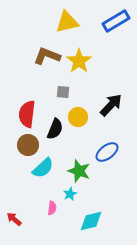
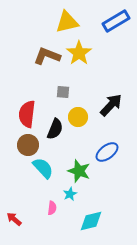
yellow star: moved 8 px up
cyan semicircle: rotated 90 degrees counterclockwise
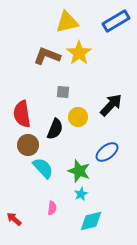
red semicircle: moved 5 px left; rotated 16 degrees counterclockwise
cyan star: moved 11 px right
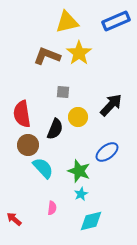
blue rectangle: rotated 8 degrees clockwise
